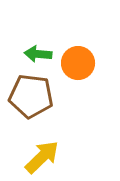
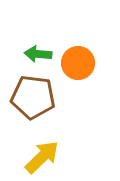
brown pentagon: moved 2 px right, 1 px down
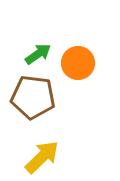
green arrow: rotated 140 degrees clockwise
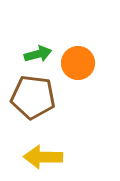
green arrow: rotated 20 degrees clockwise
yellow arrow: moved 1 px right; rotated 135 degrees counterclockwise
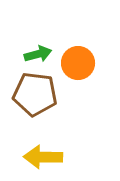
brown pentagon: moved 2 px right, 3 px up
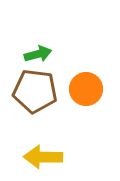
orange circle: moved 8 px right, 26 px down
brown pentagon: moved 3 px up
